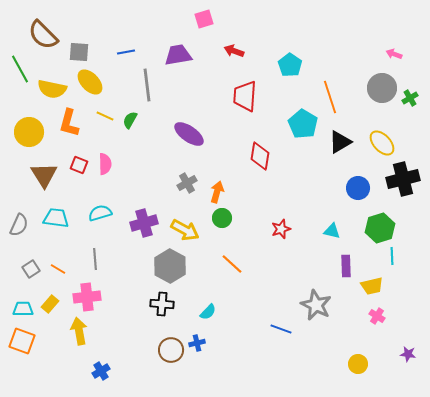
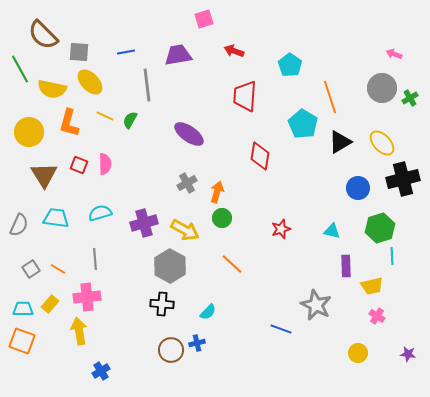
yellow circle at (358, 364): moved 11 px up
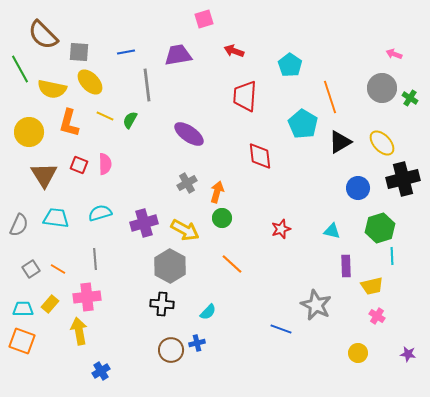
green cross at (410, 98): rotated 28 degrees counterclockwise
red diamond at (260, 156): rotated 16 degrees counterclockwise
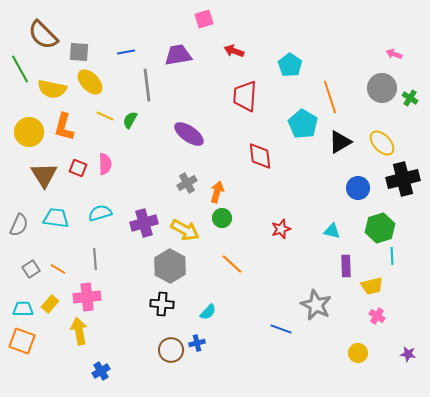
orange L-shape at (69, 123): moved 5 px left, 4 px down
red square at (79, 165): moved 1 px left, 3 px down
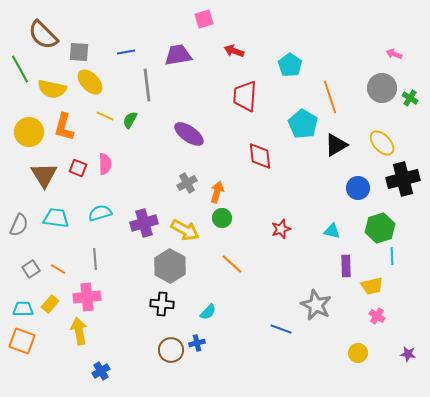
black triangle at (340, 142): moved 4 px left, 3 px down
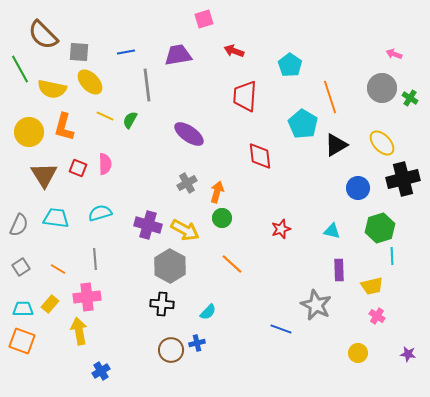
purple cross at (144, 223): moved 4 px right, 2 px down; rotated 32 degrees clockwise
purple rectangle at (346, 266): moved 7 px left, 4 px down
gray square at (31, 269): moved 10 px left, 2 px up
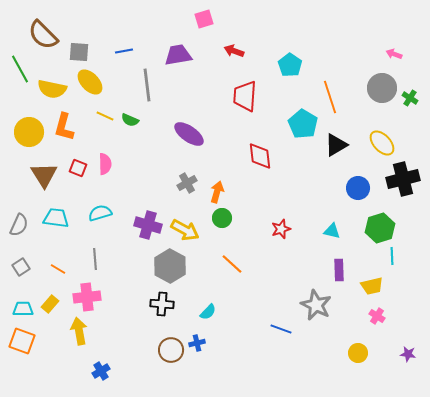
blue line at (126, 52): moved 2 px left, 1 px up
green semicircle at (130, 120): rotated 96 degrees counterclockwise
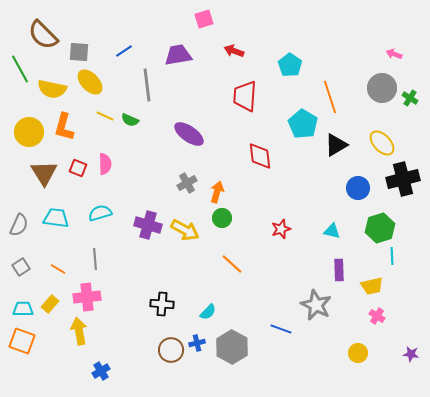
blue line at (124, 51): rotated 24 degrees counterclockwise
brown triangle at (44, 175): moved 2 px up
gray hexagon at (170, 266): moved 62 px right, 81 px down
purple star at (408, 354): moved 3 px right
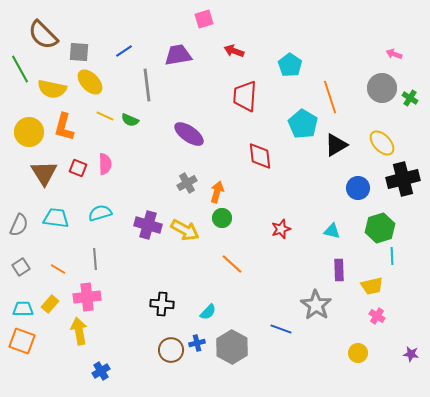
gray star at (316, 305): rotated 8 degrees clockwise
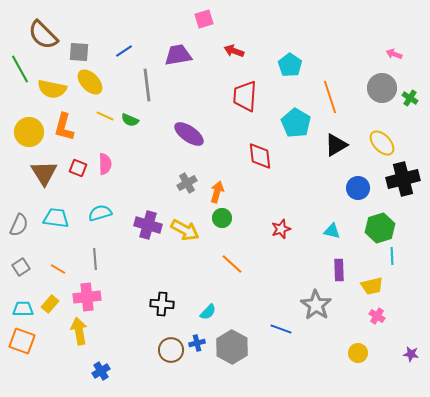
cyan pentagon at (303, 124): moved 7 px left, 1 px up
